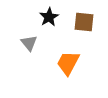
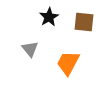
gray triangle: moved 1 px right, 6 px down
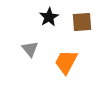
brown square: moved 2 px left; rotated 10 degrees counterclockwise
orange trapezoid: moved 2 px left, 1 px up
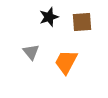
black star: rotated 12 degrees clockwise
gray triangle: moved 1 px right, 3 px down
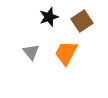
brown square: moved 1 px up; rotated 30 degrees counterclockwise
orange trapezoid: moved 9 px up
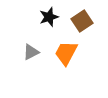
gray triangle: rotated 42 degrees clockwise
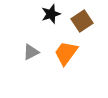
black star: moved 2 px right, 3 px up
orange trapezoid: rotated 8 degrees clockwise
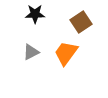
black star: moved 16 px left; rotated 18 degrees clockwise
brown square: moved 1 px left, 1 px down
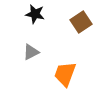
black star: rotated 12 degrees clockwise
orange trapezoid: moved 1 px left, 21 px down; rotated 16 degrees counterclockwise
